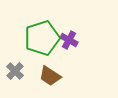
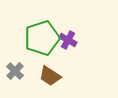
purple cross: moved 1 px left
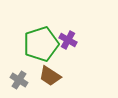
green pentagon: moved 1 px left, 6 px down
gray cross: moved 4 px right, 9 px down; rotated 12 degrees counterclockwise
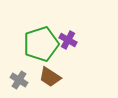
brown trapezoid: moved 1 px down
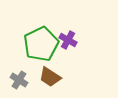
green pentagon: rotated 8 degrees counterclockwise
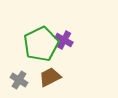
purple cross: moved 4 px left
brown trapezoid: rotated 120 degrees clockwise
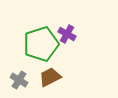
purple cross: moved 3 px right, 6 px up
green pentagon: rotated 8 degrees clockwise
